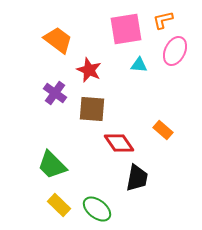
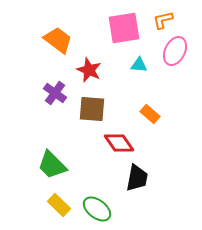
pink square: moved 2 px left, 1 px up
orange rectangle: moved 13 px left, 16 px up
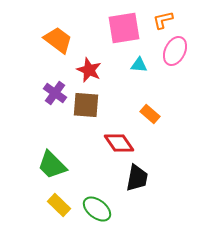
brown square: moved 6 px left, 4 px up
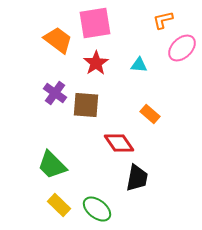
pink square: moved 29 px left, 5 px up
pink ellipse: moved 7 px right, 3 px up; rotated 20 degrees clockwise
red star: moved 7 px right, 7 px up; rotated 15 degrees clockwise
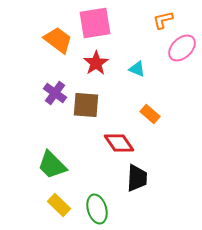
cyan triangle: moved 2 px left, 4 px down; rotated 18 degrees clockwise
black trapezoid: rotated 8 degrees counterclockwise
green ellipse: rotated 36 degrees clockwise
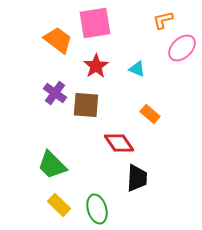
red star: moved 3 px down
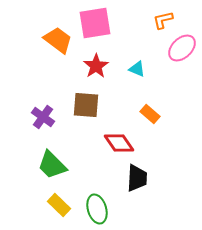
purple cross: moved 12 px left, 24 px down
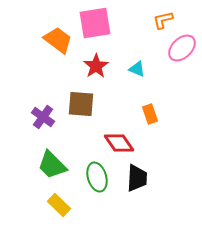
brown square: moved 5 px left, 1 px up
orange rectangle: rotated 30 degrees clockwise
green ellipse: moved 32 px up
